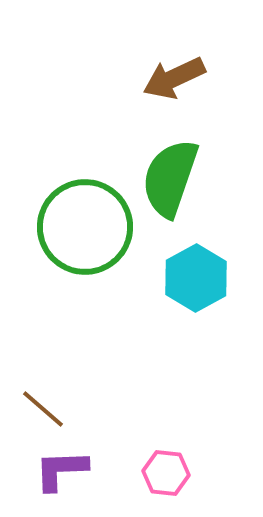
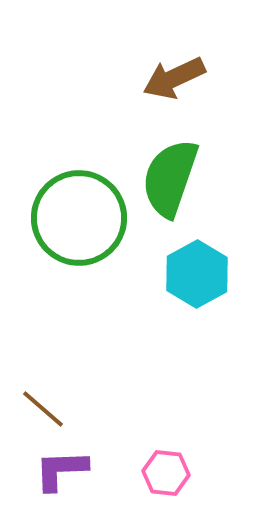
green circle: moved 6 px left, 9 px up
cyan hexagon: moved 1 px right, 4 px up
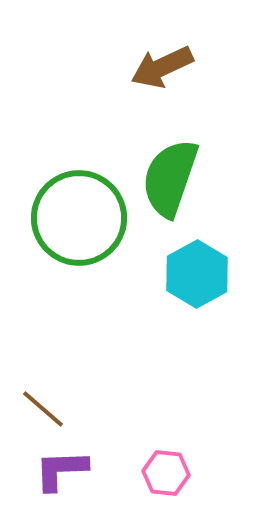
brown arrow: moved 12 px left, 11 px up
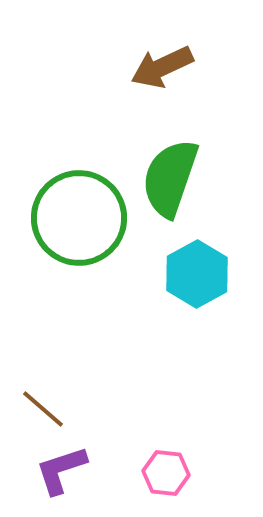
purple L-shape: rotated 16 degrees counterclockwise
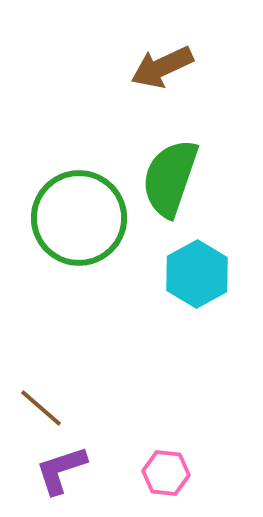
brown line: moved 2 px left, 1 px up
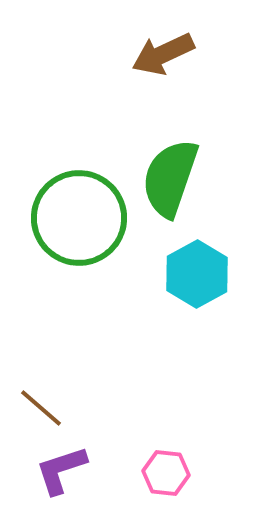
brown arrow: moved 1 px right, 13 px up
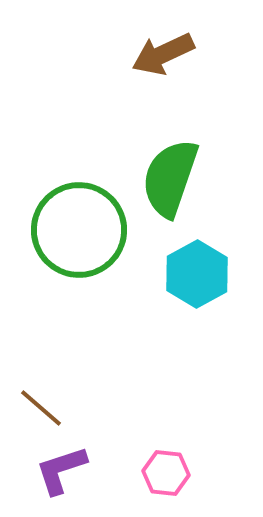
green circle: moved 12 px down
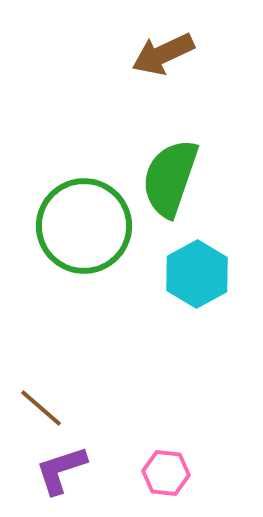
green circle: moved 5 px right, 4 px up
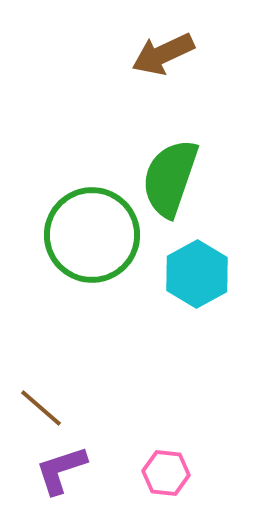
green circle: moved 8 px right, 9 px down
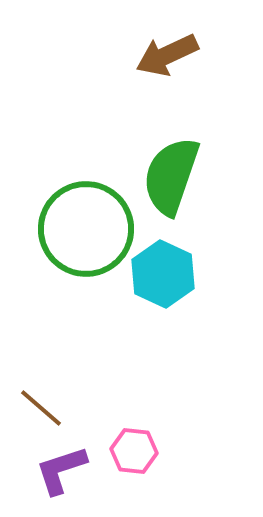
brown arrow: moved 4 px right, 1 px down
green semicircle: moved 1 px right, 2 px up
green circle: moved 6 px left, 6 px up
cyan hexagon: moved 34 px left; rotated 6 degrees counterclockwise
pink hexagon: moved 32 px left, 22 px up
